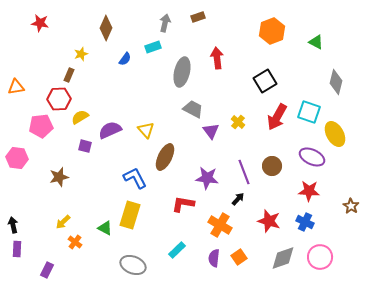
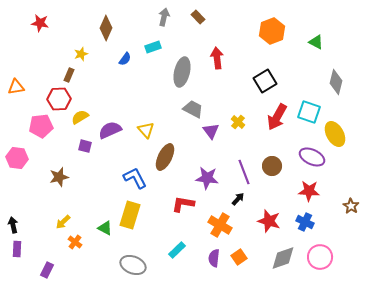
brown rectangle at (198, 17): rotated 64 degrees clockwise
gray arrow at (165, 23): moved 1 px left, 6 px up
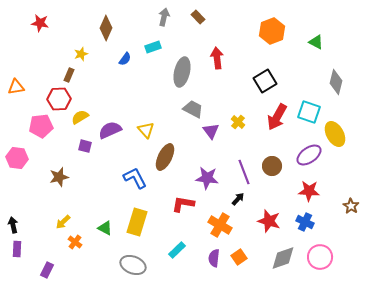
purple ellipse at (312, 157): moved 3 px left, 2 px up; rotated 60 degrees counterclockwise
yellow rectangle at (130, 215): moved 7 px right, 7 px down
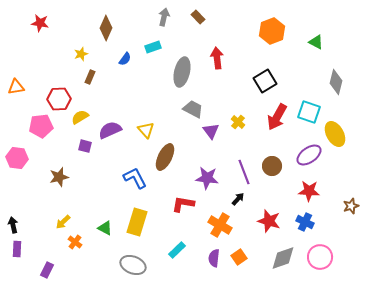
brown rectangle at (69, 75): moved 21 px right, 2 px down
brown star at (351, 206): rotated 21 degrees clockwise
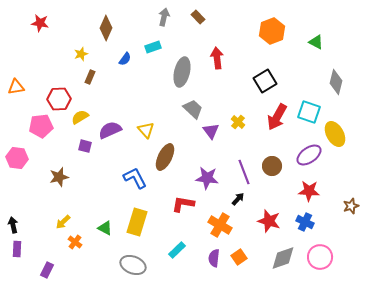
gray trapezoid at (193, 109): rotated 15 degrees clockwise
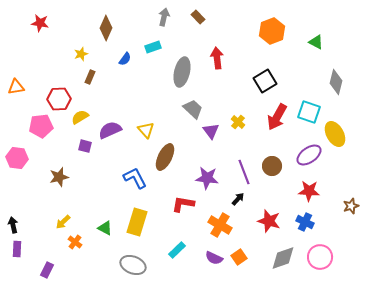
purple semicircle at (214, 258): rotated 72 degrees counterclockwise
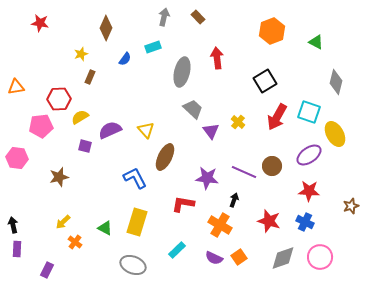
purple line at (244, 172): rotated 45 degrees counterclockwise
black arrow at (238, 199): moved 4 px left, 1 px down; rotated 24 degrees counterclockwise
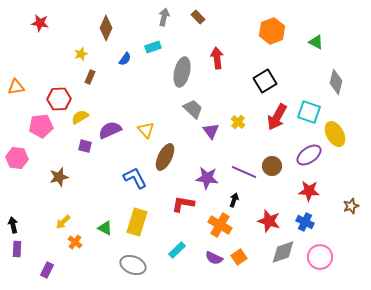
gray diamond at (283, 258): moved 6 px up
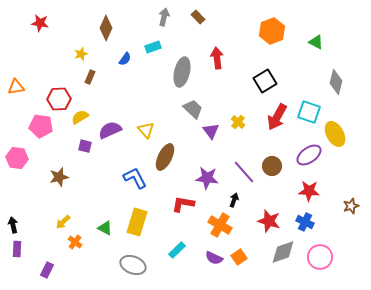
pink pentagon at (41, 126): rotated 15 degrees clockwise
purple line at (244, 172): rotated 25 degrees clockwise
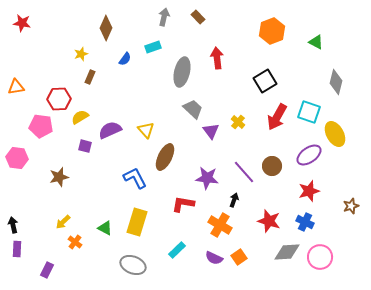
red star at (40, 23): moved 18 px left
red star at (309, 191): rotated 20 degrees counterclockwise
gray diamond at (283, 252): moved 4 px right; rotated 16 degrees clockwise
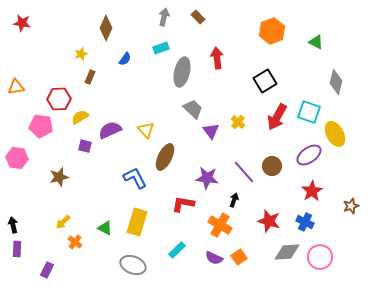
cyan rectangle at (153, 47): moved 8 px right, 1 px down
red star at (309, 191): moved 3 px right; rotated 15 degrees counterclockwise
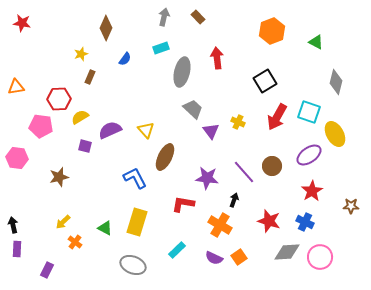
yellow cross at (238, 122): rotated 16 degrees counterclockwise
brown star at (351, 206): rotated 21 degrees clockwise
